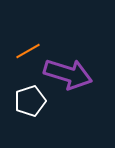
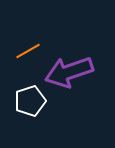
purple arrow: moved 1 px right, 2 px up; rotated 144 degrees clockwise
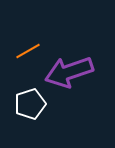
white pentagon: moved 3 px down
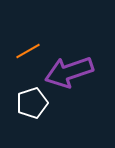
white pentagon: moved 2 px right, 1 px up
